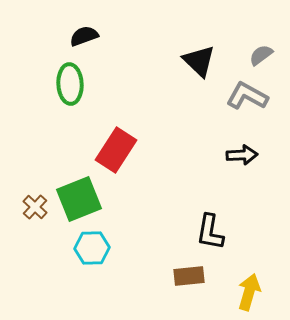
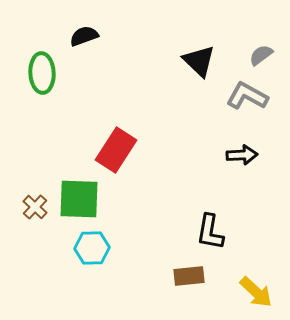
green ellipse: moved 28 px left, 11 px up
green square: rotated 24 degrees clockwise
yellow arrow: moved 7 px right; rotated 117 degrees clockwise
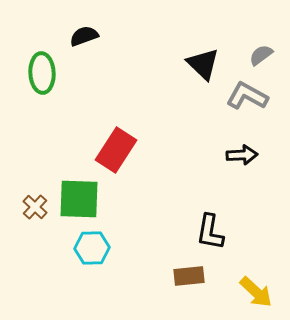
black triangle: moved 4 px right, 3 px down
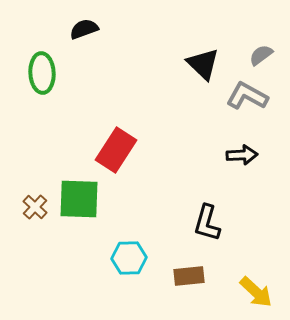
black semicircle: moved 7 px up
black L-shape: moved 3 px left, 9 px up; rotated 6 degrees clockwise
cyan hexagon: moved 37 px right, 10 px down
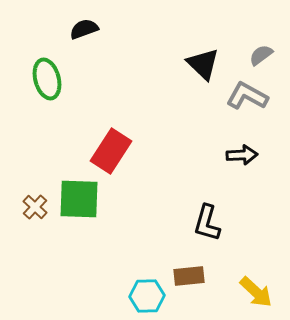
green ellipse: moved 5 px right, 6 px down; rotated 12 degrees counterclockwise
red rectangle: moved 5 px left, 1 px down
cyan hexagon: moved 18 px right, 38 px down
